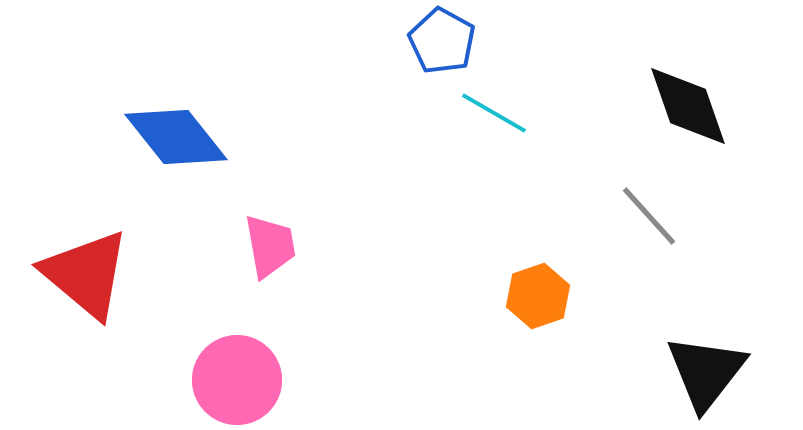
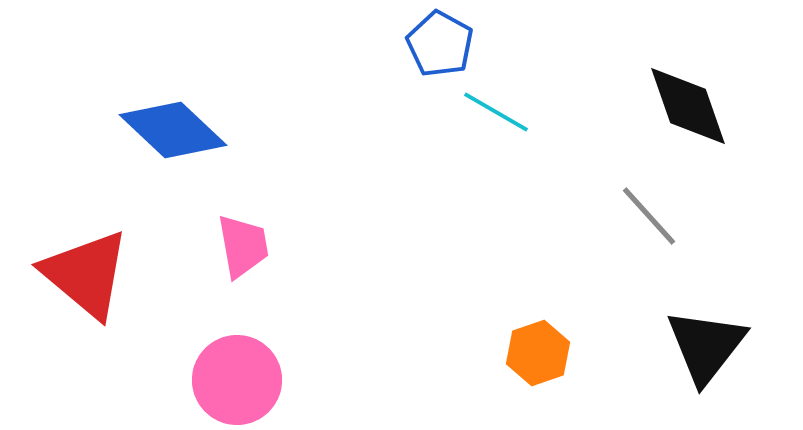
blue pentagon: moved 2 px left, 3 px down
cyan line: moved 2 px right, 1 px up
blue diamond: moved 3 px left, 7 px up; rotated 8 degrees counterclockwise
pink trapezoid: moved 27 px left
orange hexagon: moved 57 px down
black triangle: moved 26 px up
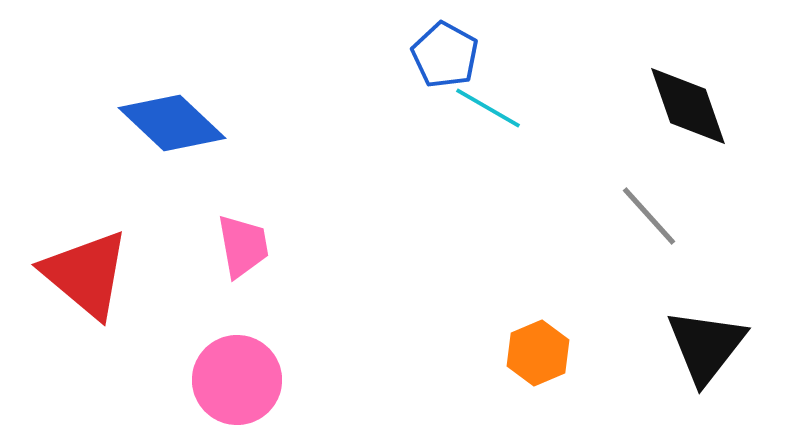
blue pentagon: moved 5 px right, 11 px down
cyan line: moved 8 px left, 4 px up
blue diamond: moved 1 px left, 7 px up
orange hexagon: rotated 4 degrees counterclockwise
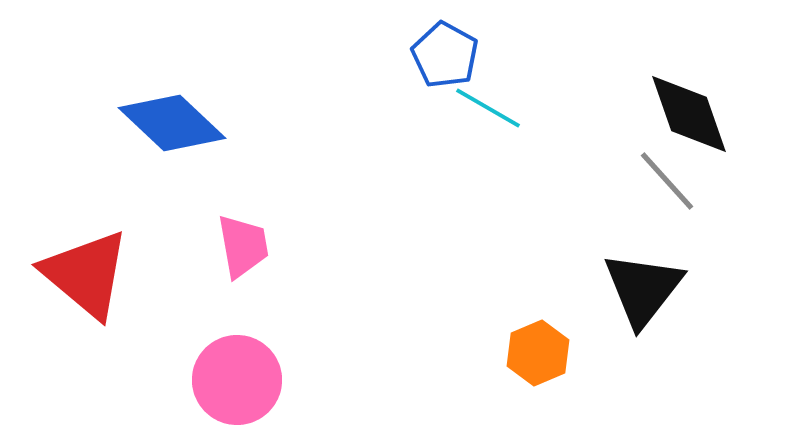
black diamond: moved 1 px right, 8 px down
gray line: moved 18 px right, 35 px up
black triangle: moved 63 px left, 57 px up
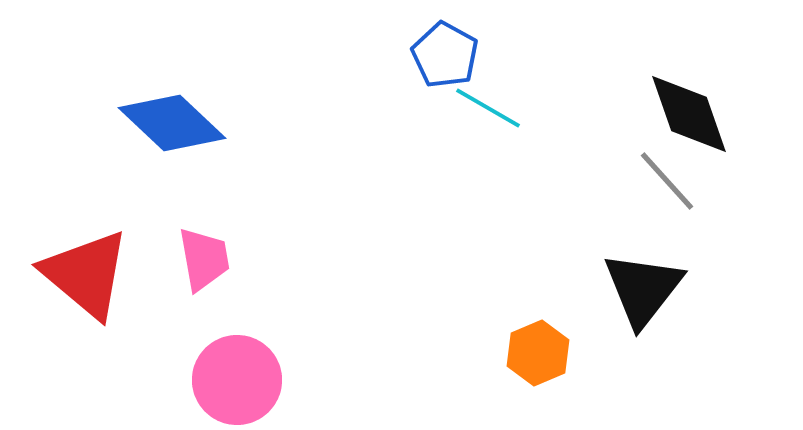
pink trapezoid: moved 39 px left, 13 px down
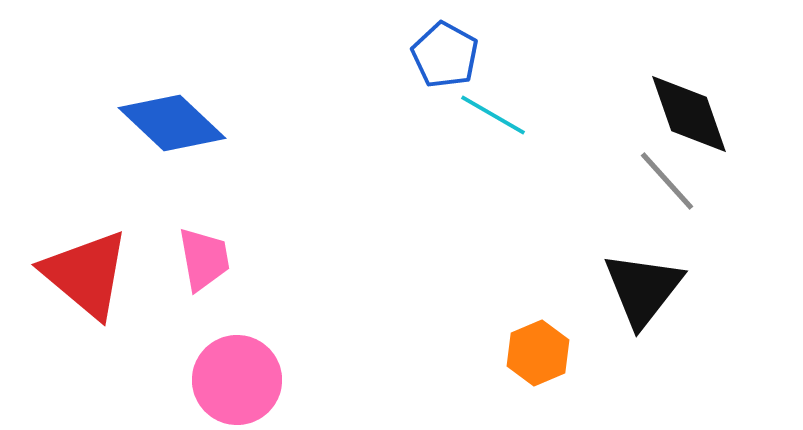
cyan line: moved 5 px right, 7 px down
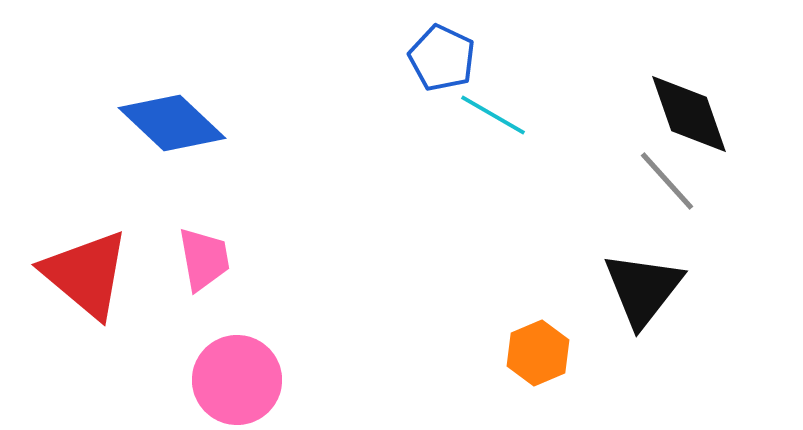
blue pentagon: moved 3 px left, 3 px down; rotated 4 degrees counterclockwise
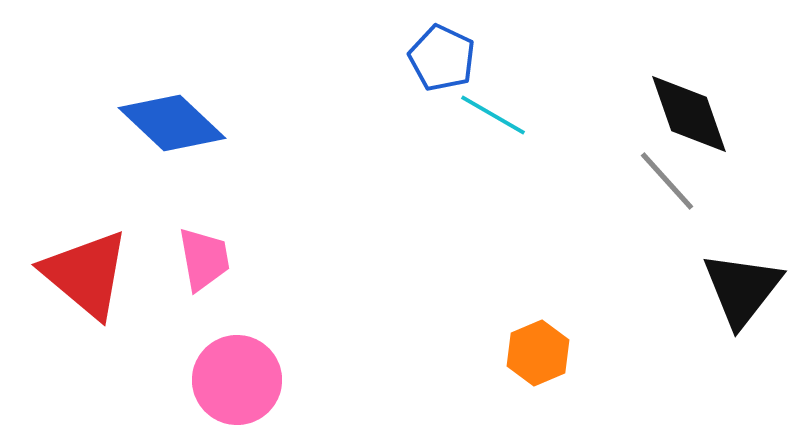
black triangle: moved 99 px right
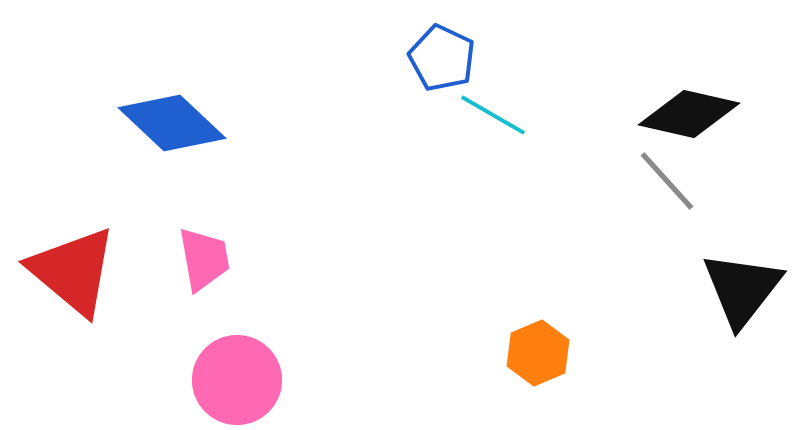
black diamond: rotated 58 degrees counterclockwise
red triangle: moved 13 px left, 3 px up
